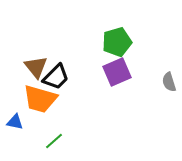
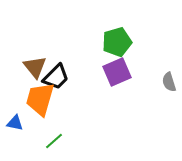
brown triangle: moved 1 px left
orange trapezoid: rotated 90 degrees clockwise
blue triangle: moved 1 px down
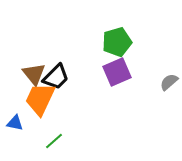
brown triangle: moved 1 px left, 7 px down
gray semicircle: rotated 66 degrees clockwise
orange trapezoid: rotated 9 degrees clockwise
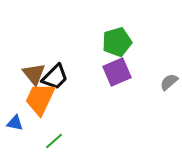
black trapezoid: moved 1 px left
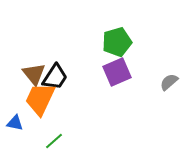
black trapezoid: rotated 12 degrees counterclockwise
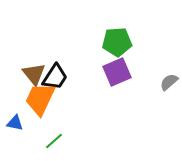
green pentagon: rotated 12 degrees clockwise
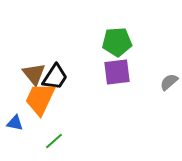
purple square: rotated 16 degrees clockwise
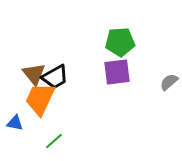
green pentagon: moved 3 px right
black trapezoid: rotated 28 degrees clockwise
